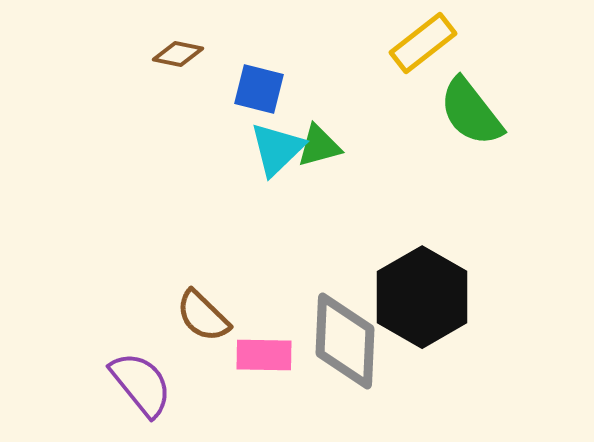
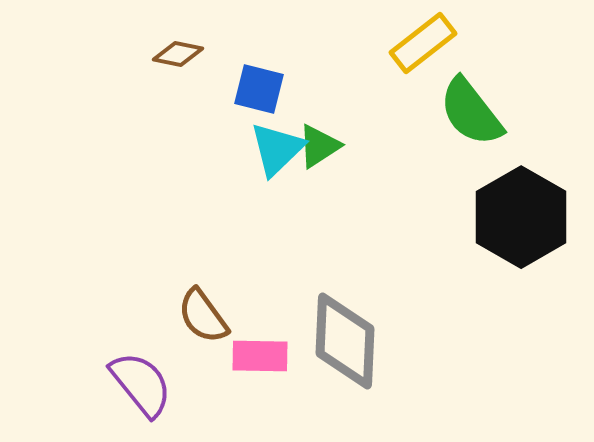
green triangle: rotated 18 degrees counterclockwise
black hexagon: moved 99 px right, 80 px up
brown semicircle: rotated 10 degrees clockwise
pink rectangle: moved 4 px left, 1 px down
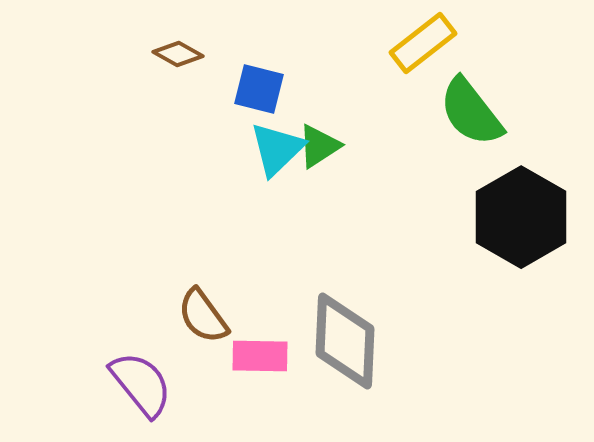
brown diamond: rotated 18 degrees clockwise
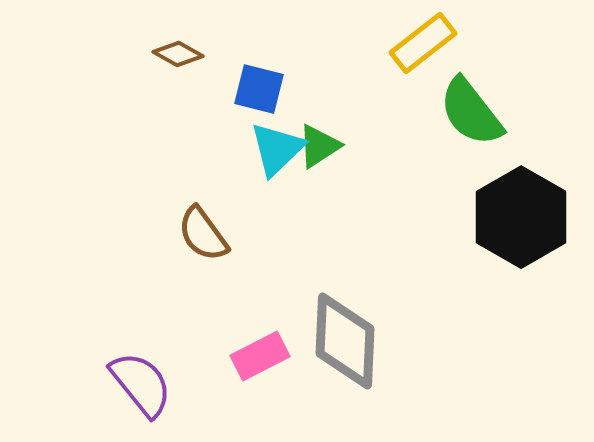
brown semicircle: moved 82 px up
pink rectangle: rotated 28 degrees counterclockwise
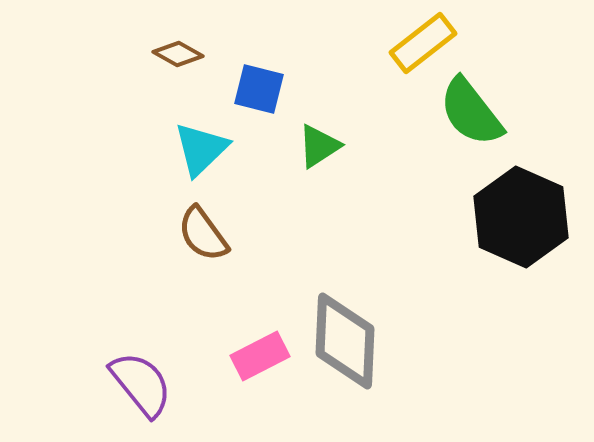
cyan triangle: moved 76 px left
black hexagon: rotated 6 degrees counterclockwise
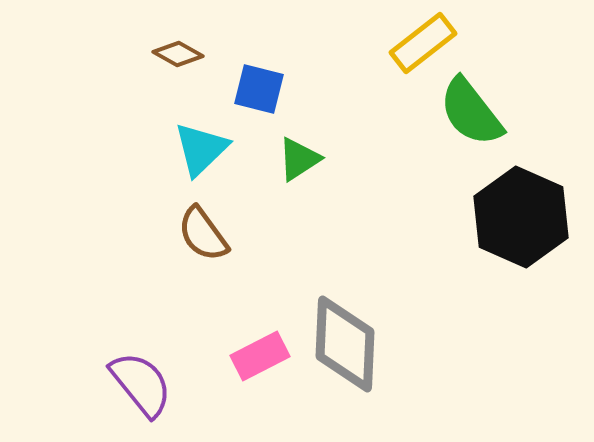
green triangle: moved 20 px left, 13 px down
gray diamond: moved 3 px down
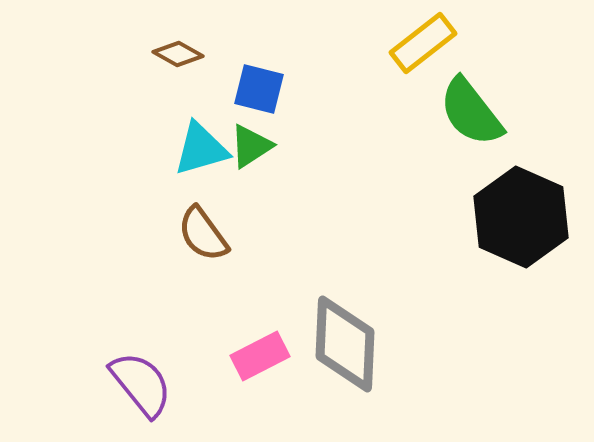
cyan triangle: rotated 28 degrees clockwise
green triangle: moved 48 px left, 13 px up
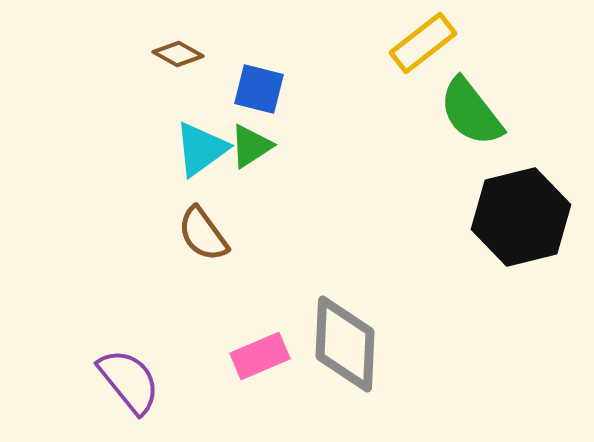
cyan triangle: rotated 20 degrees counterclockwise
black hexagon: rotated 22 degrees clockwise
pink rectangle: rotated 4 degrees clockwise
purple semicircle: moved 12 px left, 3 px up
